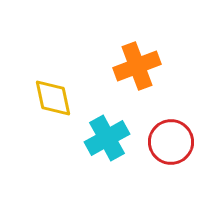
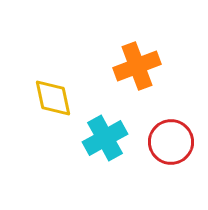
cyan cross: moved 2 px left
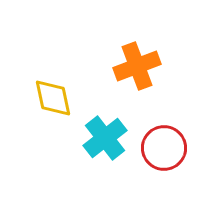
cyan cross: rotated 9 degrees counterclockwise
red circle: moved 7 px left, 6 px down
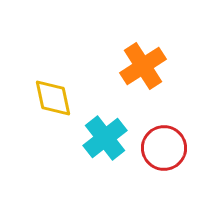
orange cross: moved 6 px right; rotated 12 degrees counterclockwise
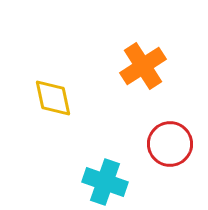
cyan cross: moved 44 px down; rotated 33 degrees counterclockwise
red circle: moved 6 px right, 4 px up
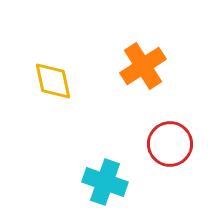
yellow diamond: moved 17 px up
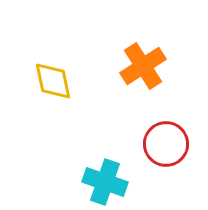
red circle: moved 4 px left
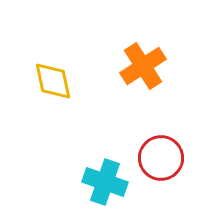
red circle: moved 5 px left, 14 px down
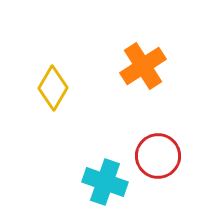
yellow diamond: moved 7 px down; rotated 42 degrees clockwise
red circle: moved 3 px left, 2 px up
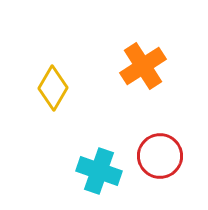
red circle: moved 2 px right
cyan cross: moved 6 px left, 11 px up
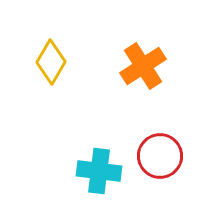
yellow diamond: moved 2 px left, 26 px up
cyan cross: rotated 12 degrees counterclockwise
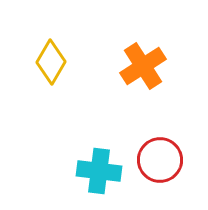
red circle: moved 4 px down
